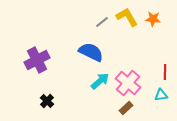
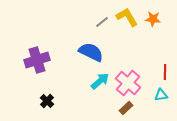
purple cross: rotated 10 degrees clockwise
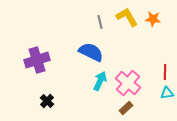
gray line: moved 2 px left; rotated 64 degrees counterclockwise
cyan arrow: rotated 24 degrees counterclockwise
cyan triangle: moved 6 px right, 2 px up
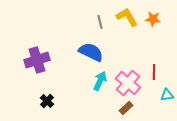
red line: moved 11 px left
cyan triangle: moved 2 px down
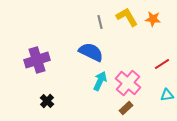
red line: moved 8 px right, 8 px up; rotated 56 degrees clockwise
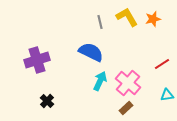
orange star: rotated 21 degrees counterclockwise
